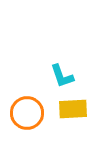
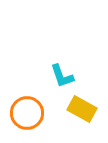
yellow rectangle: moved 9 px right; rotated 32 degrees clockwise
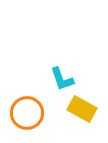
cyan L-shape: moved 3 px down
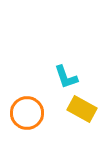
cyan L-shape: moved 4 px right, 2 px up
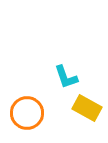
yellow rectangle: moved 5 px right, 1 px up
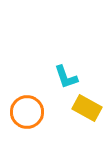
orange circle: moved 1 px up
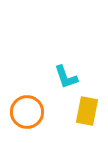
yellow rectangle: moved 3 px down; rotated 72 degrees clockwise
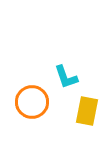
orange circle: moved 5 px right, 10 px up
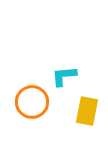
cyan L-shape: moved 2 px left, 1 px up; rotated 104 degrees clockwise
